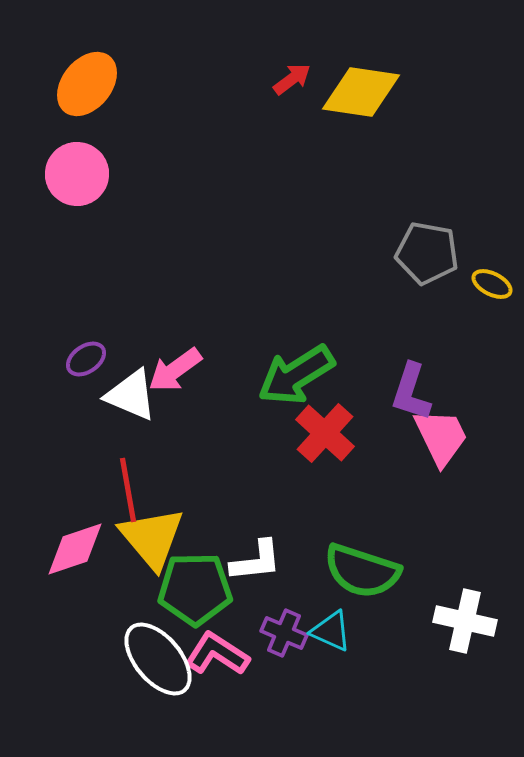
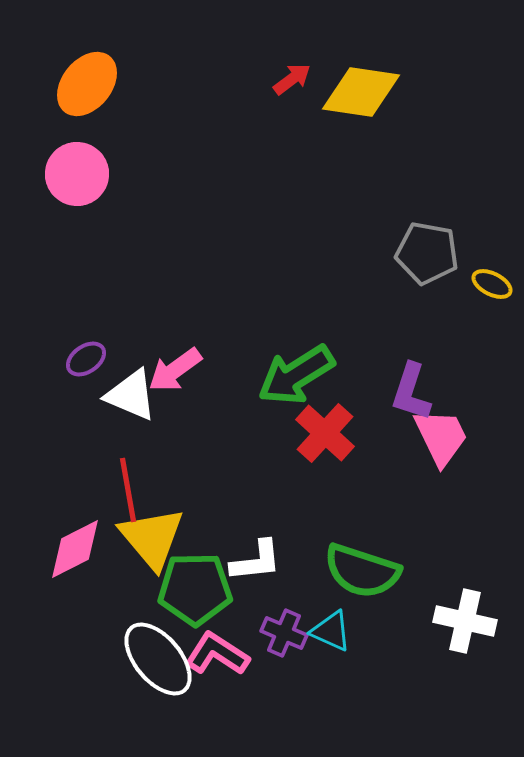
pink diamond: rotated 8 degrees counterclockwise
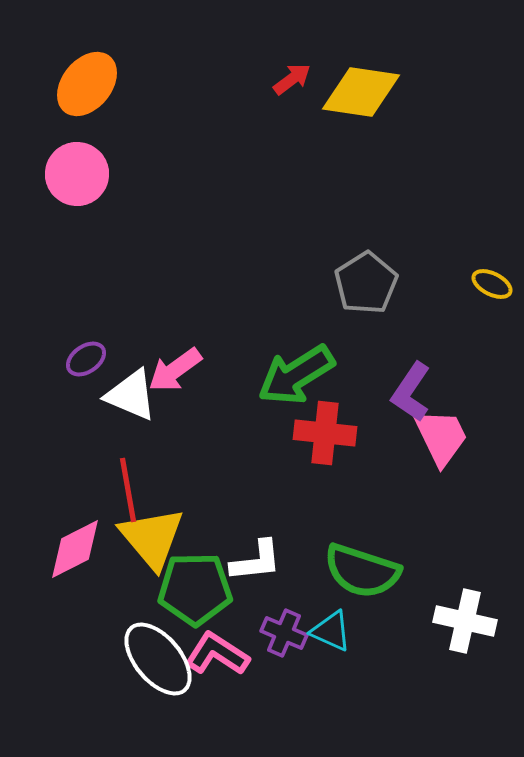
gray pentagon: moved 61 px left, 30 px down; rotated 30 degrees clockwise
purple L-shape: rotated 16 degrees clockwise
red cross: rotated 36 degrees counterclockwise
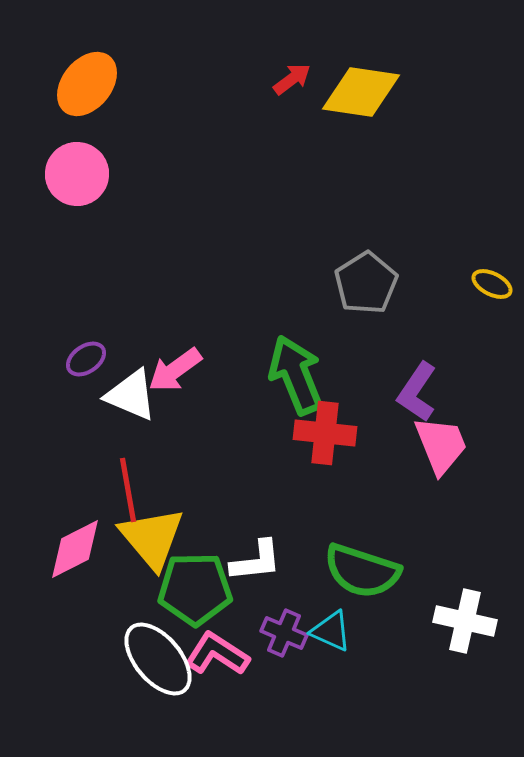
green arrow: rotated 100 degrees clockwise
purple L-shape: moved 6 px right
pink trapezoid: moved 8 px down; rotated 4 degrees clockwise
